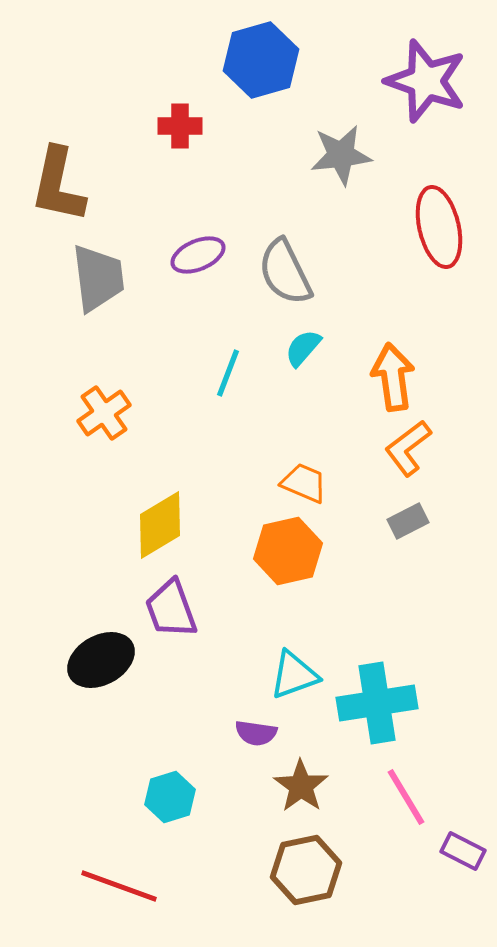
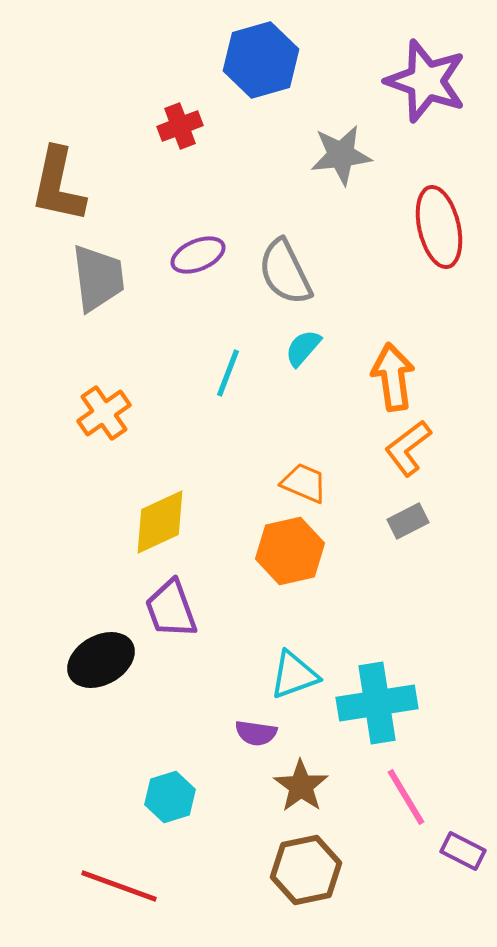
red cross: rotated 21 degrees counterclockwise
yellow diamond: moved 3 px up; rotated 6 degrees clockwise
orange hexagon: moved 2 px right
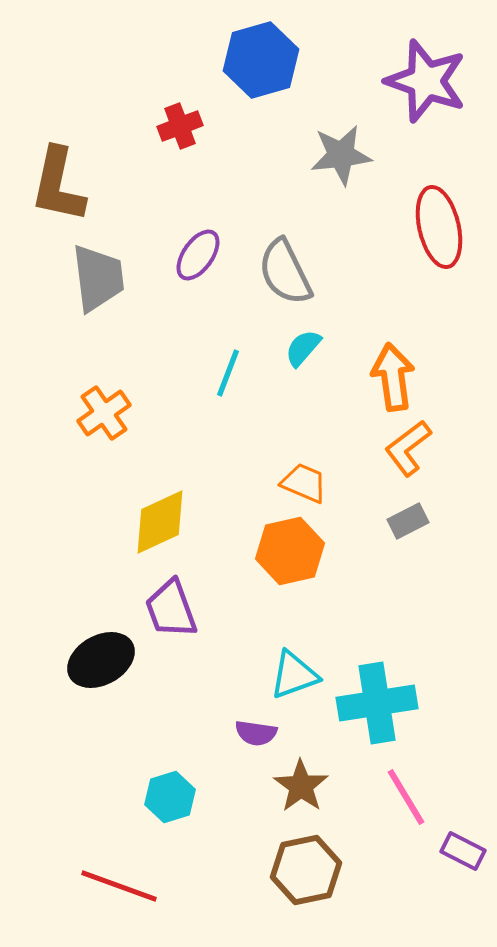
purple ellipse: rotated 32 degrees counterclockwise
